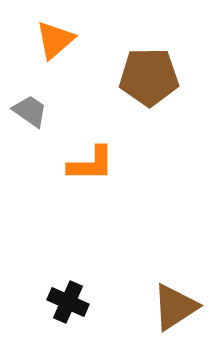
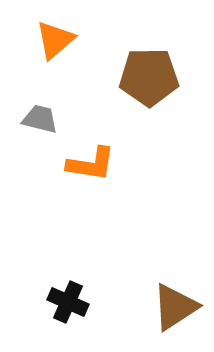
gray trapezoid: moved 10 px right, 8 px down; rotated 21 degrees counterclockwise
orange L-shape: rotated 9 degrees clockwise
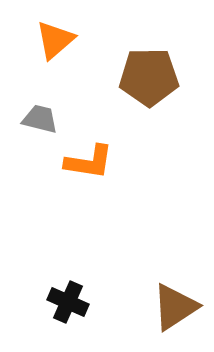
orange L-shape: moved 2 px left, 2 px up
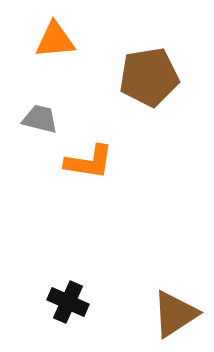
orange triangle: rotated 36 degrees clockwise
brown pentagon: rotated 8 degrees counterclockwise
brown triangle: moved 7 px down
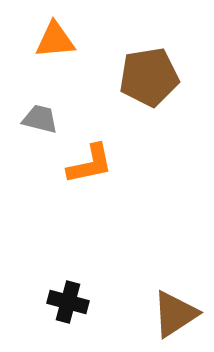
orange L-shape: moved 1 px right, 2 px down; rotated 21 degrees counterclockwise
black cross: rotated 9 degrees counterclockwise
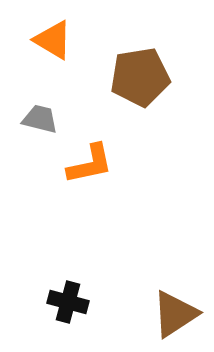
orange triangle: moved 2 px left; rotated 36 degrees clockwise
brown pentagon: moved 9 px left
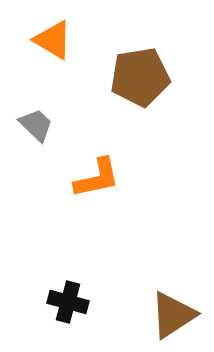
gray trapezoid: moved 4 px left, 6 px down; rotated 30 degrees clockwise
orange L-shape: moved 7 px right, 14 px down
brown triangle: moved 2 px left, 1 px down
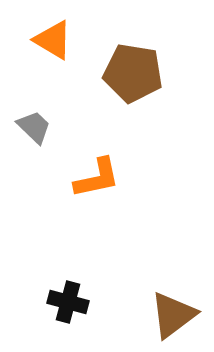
brown pentagon: moved 7 px left, 4 px up; rotated 18 degrees clockwise
gray trapezoid: moved 2 px left, 2 px down
brown triangle: rotated 4 degrees counterclockwise
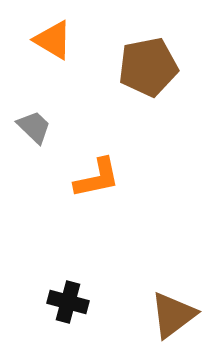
brown pentagon: moved 15 px right, 6 px up; rotated 20 degrees counterclockwise
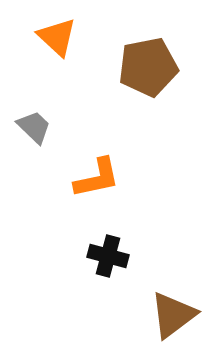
orange triangle: moved 4 px right, 3 px up; rotated 12 degrees clockwise
black cross: moved 40 px right, 46 px up
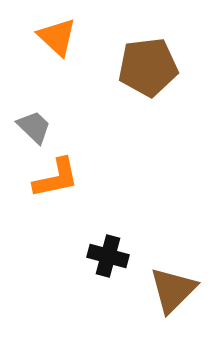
brown pentagon: rotated 4 degrees clockwise
orange L-shape: moved 41 px left
brown triangle: moved 25 px up; rotated 8 degrees counterclockwise
